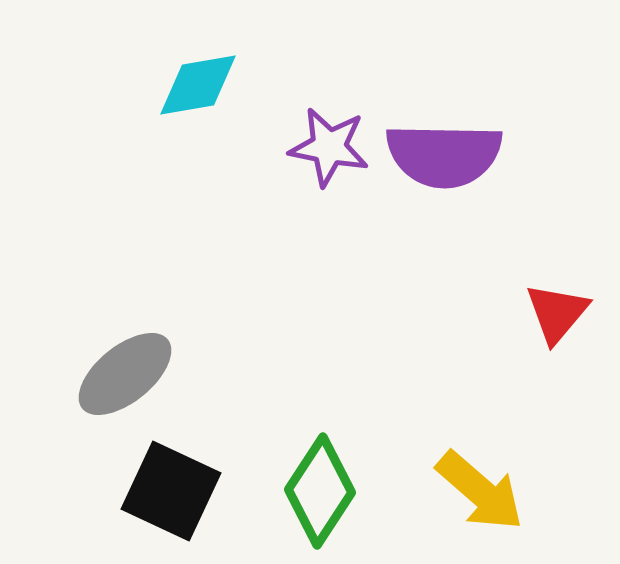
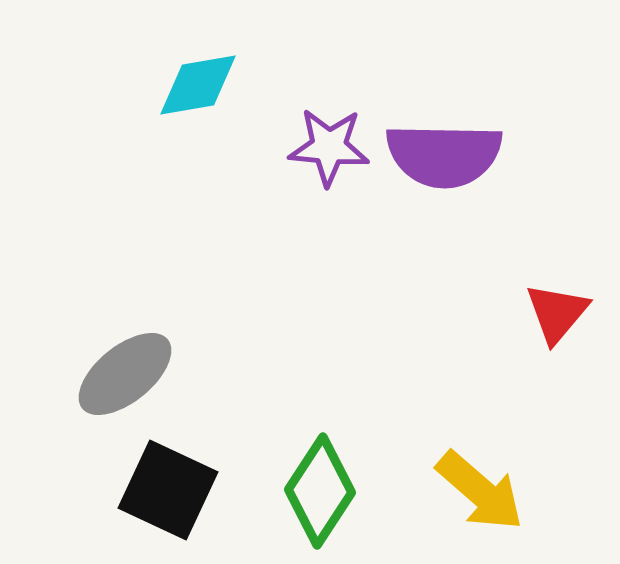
purple star: rotated 6 degrees counterclockwise
black square: moved 3 px left, 1 px up
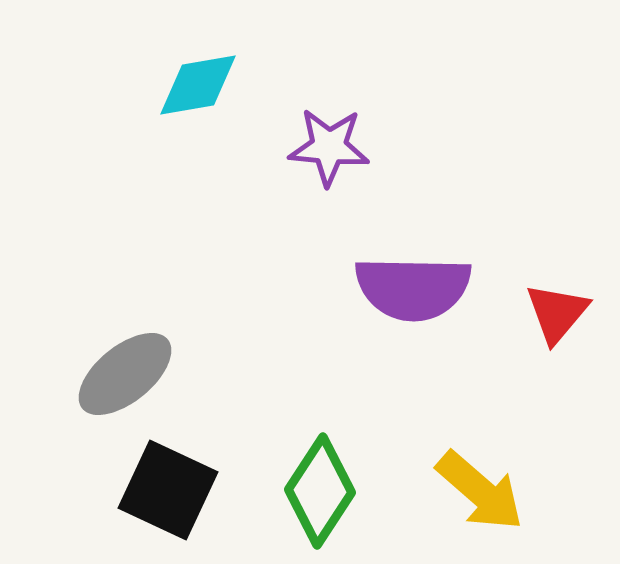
purple semicircle: moved 31 px left, 133 px down
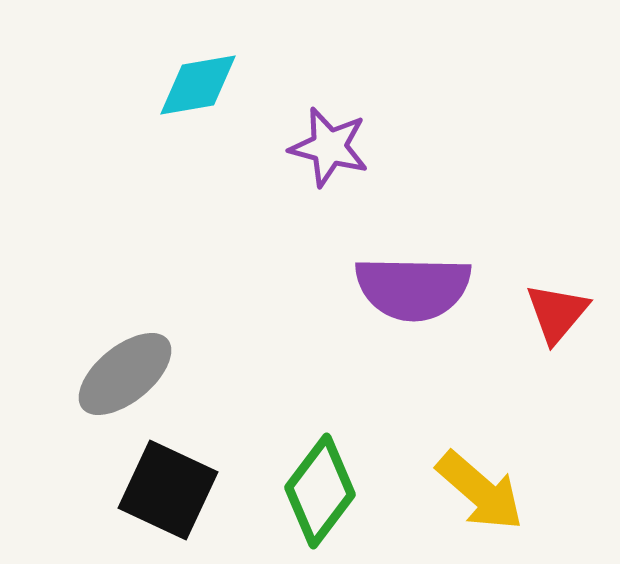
purple star: rotated 10 degrees clockwise
green diamond: rotated 4 degrees clockwise
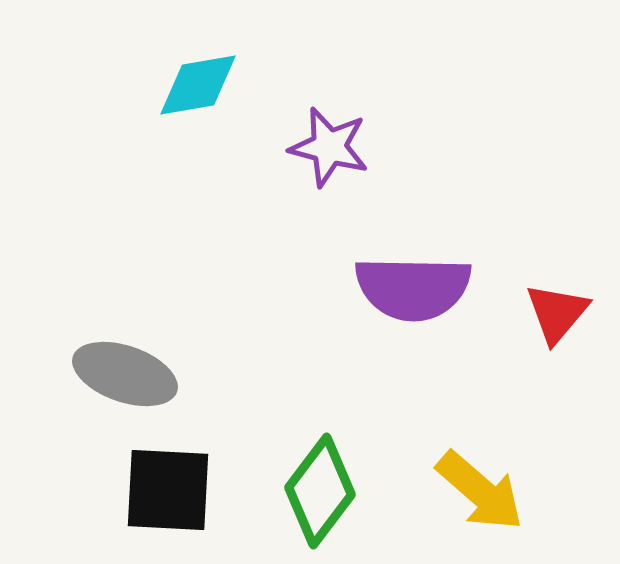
gray ellipse: rotated 58 degrees clockwise
black square: rotated 22 degrees counterclockwise
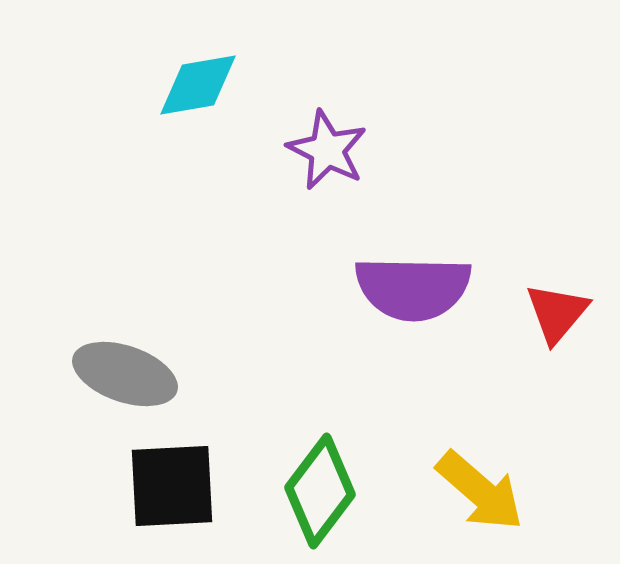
purple star: moved 2 px left, 3 px down; rotated 12 degrees clockwise
black square: moved 4 px right, 4 px up; rotated 6 degrees counterclockwise
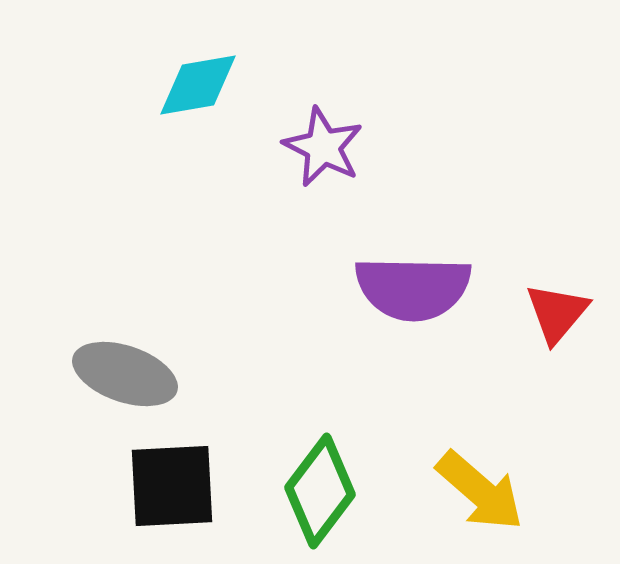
purple star: moved 4 px left, 3 px up
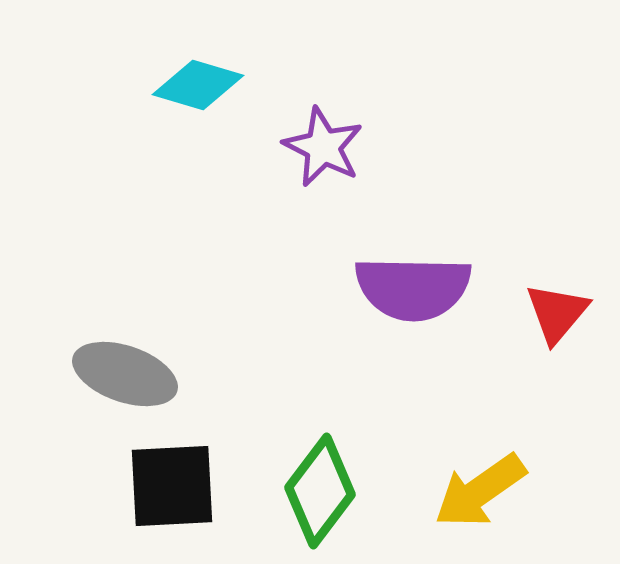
cyan diamond: rotated 26 degrees clockwise
yellow arrow: rotated 104 degrees clockwise
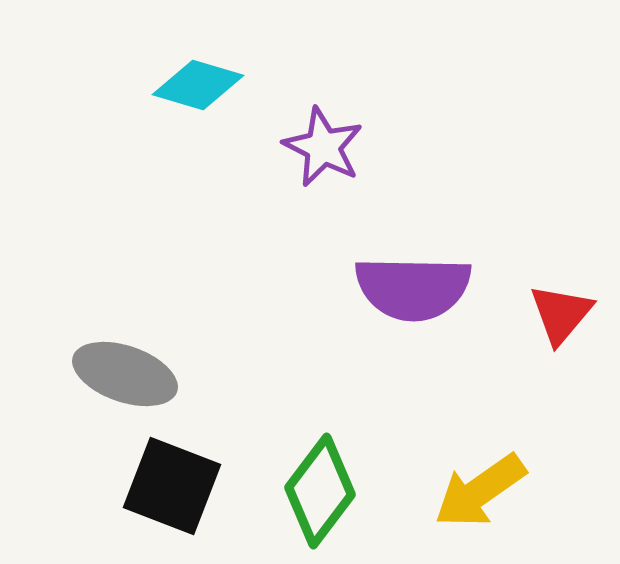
red triangle: moved 4 px right, 1 px down
black square: rotated 24 degrees clockwise
